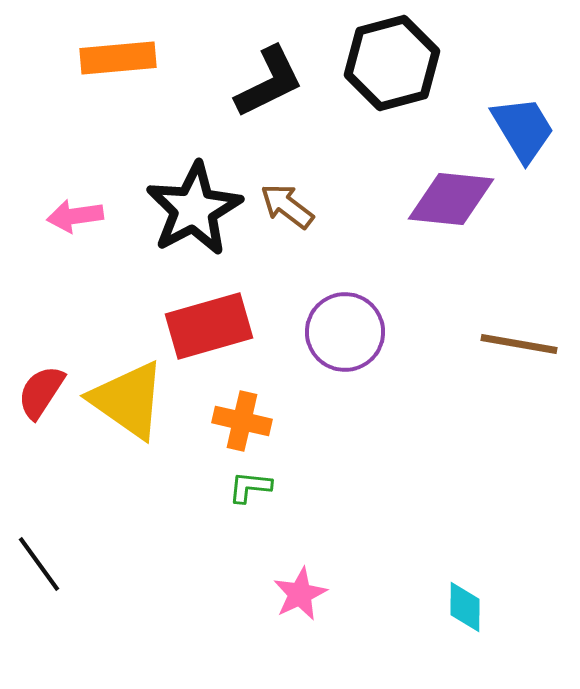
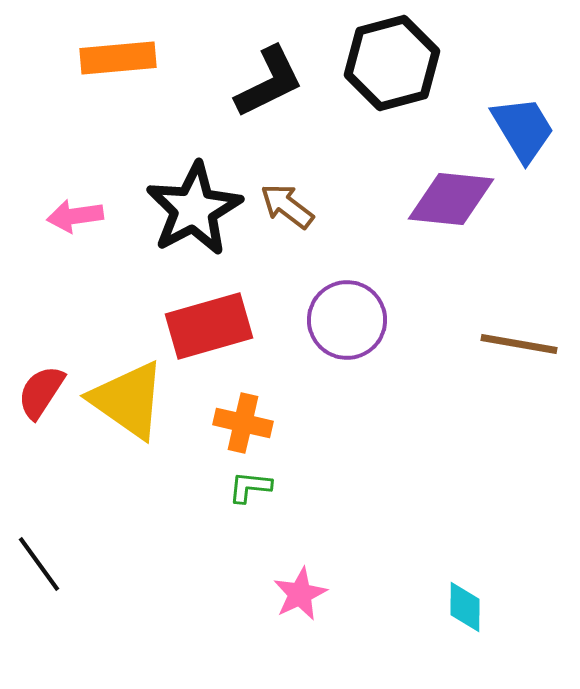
purple circle: moved 2 px right, 12 px up
orange cross: moved 1 px right, 2 px down
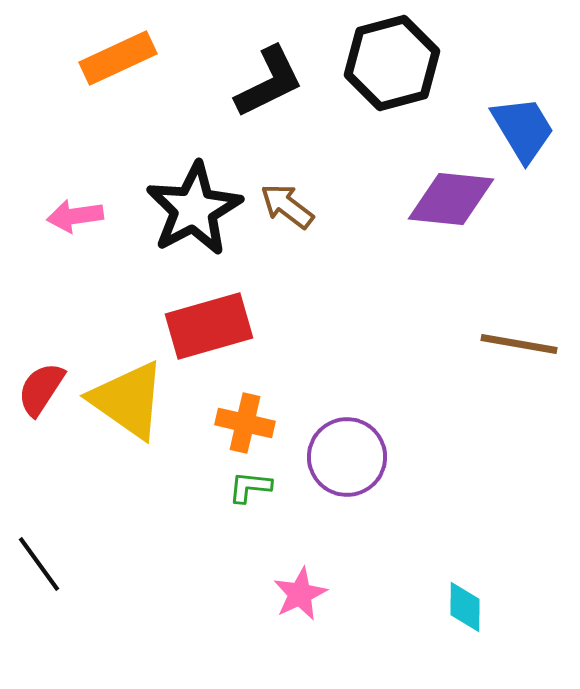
orange rectangle: rotated 20 degrees counterclockwise
purple circle: moved 137 px down
red semicircle: moved 3 px up
orange cross: moved 2 px right
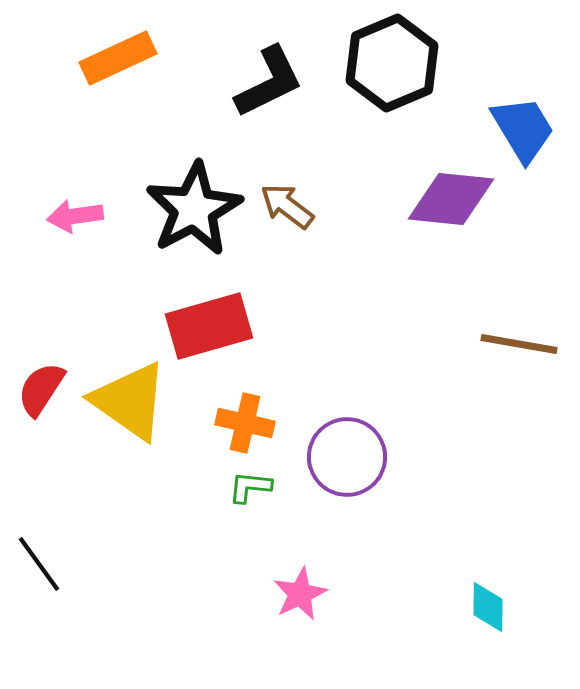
black hexagon: rotated 8 degrees counterclockwise
yellow triangle: moved 2 px right, 1 px down
cyan diamond: moved 23 px right
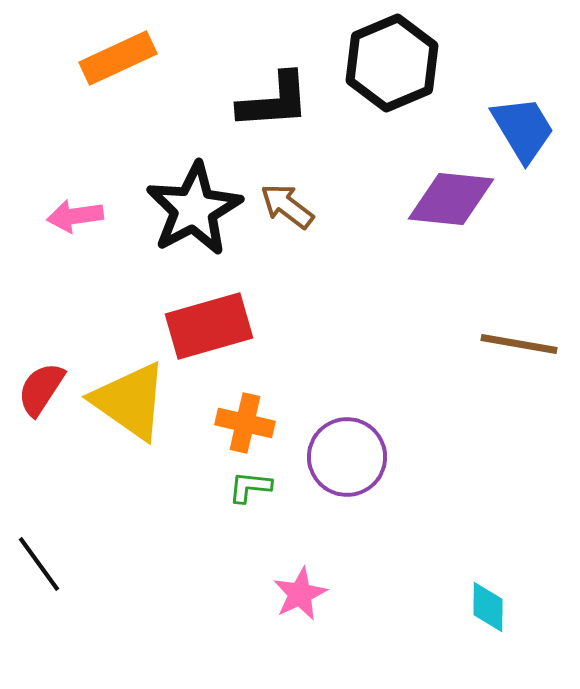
black L-shape: moved 5 px right, 19 px down; rotated 22 degrees clockwise
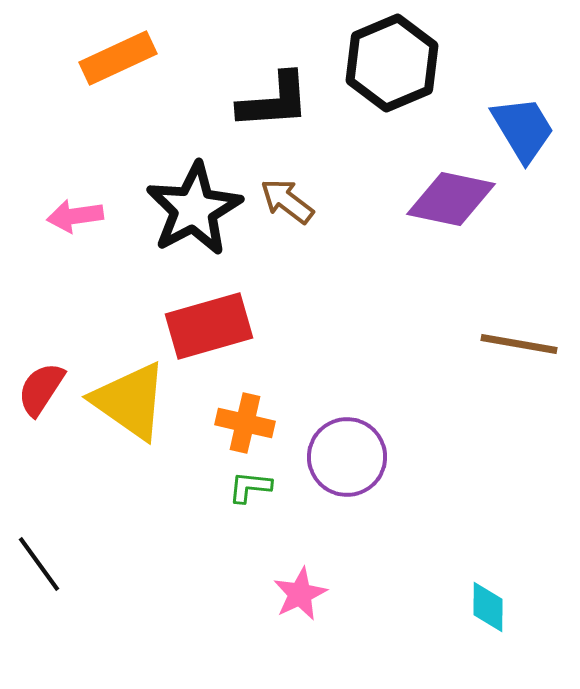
purple diamond: rotated 6 degrees clockwise
brown arrow: moved 5 px up
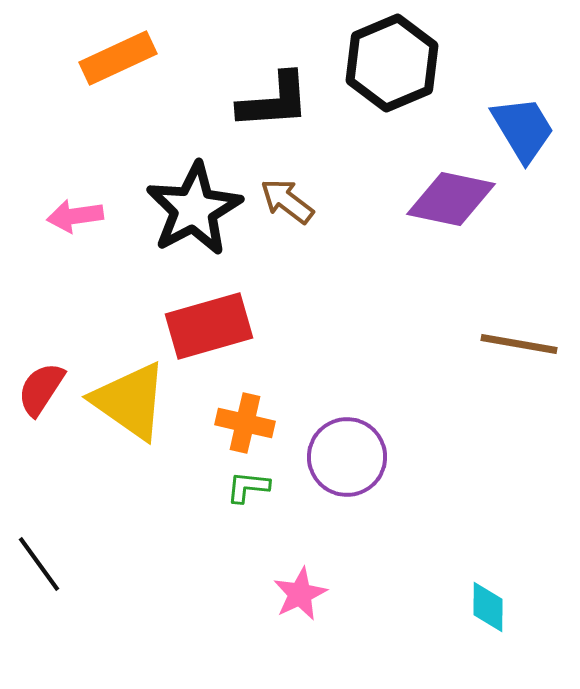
green L-shape: moved 2 px left
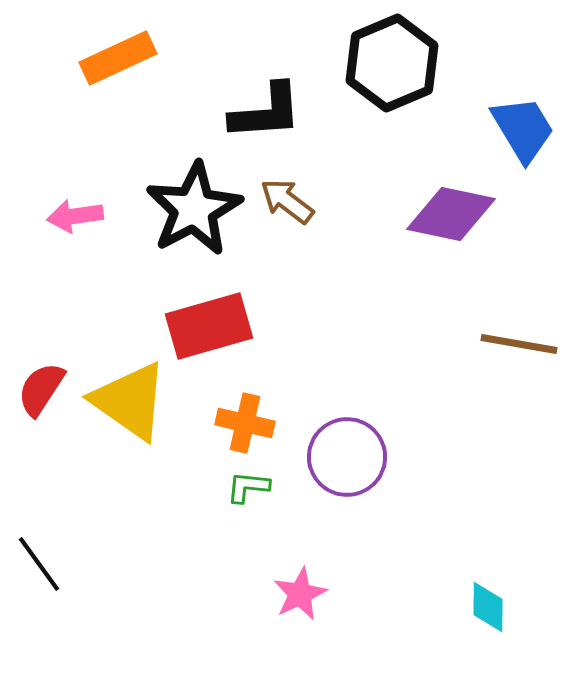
black L-shape: moved 8 px left, 11 px down
purple diamond: moved 15 px down
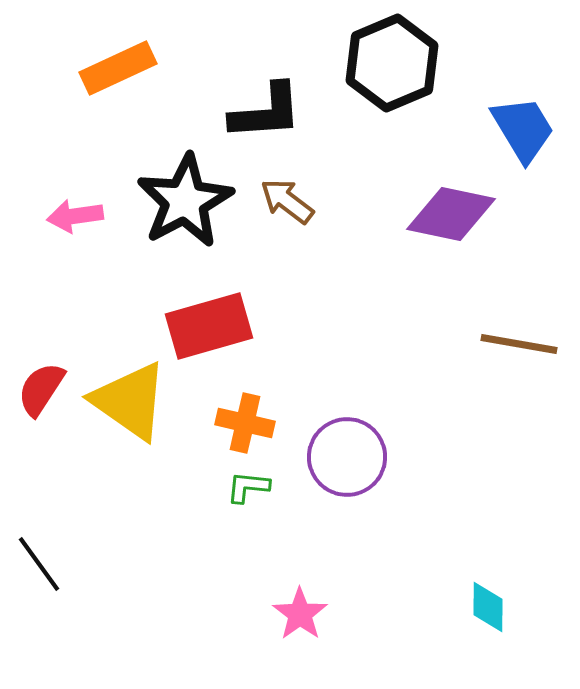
orange rectangle: moved 10 px down
black star: moved 9 px left, 8 px up
pink star: moved 20 px down; rotated 10 degrees counterclockwise
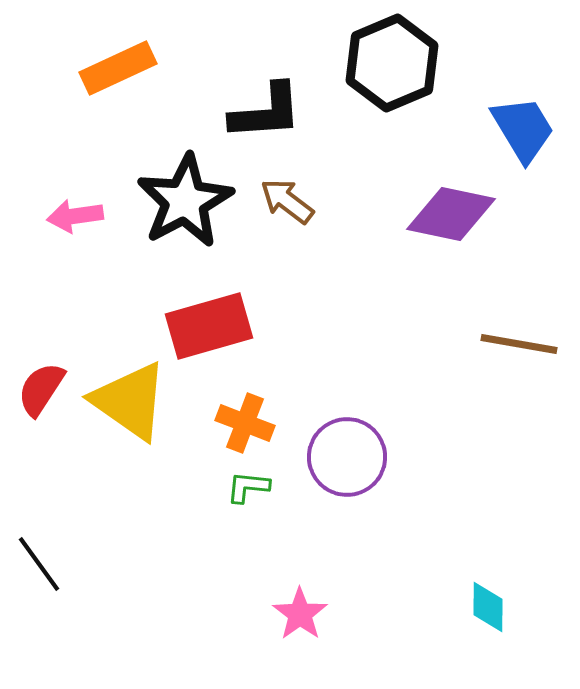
orange cross: rotated 8 degrees clockwise
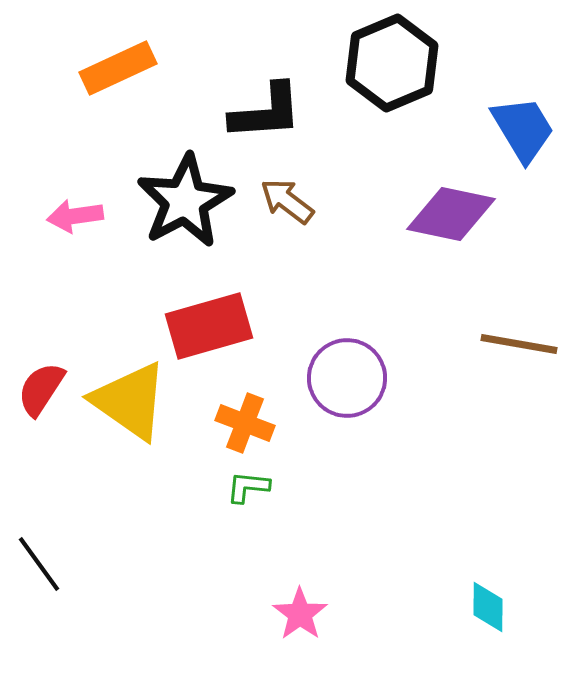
purple circle: moved 79 px up
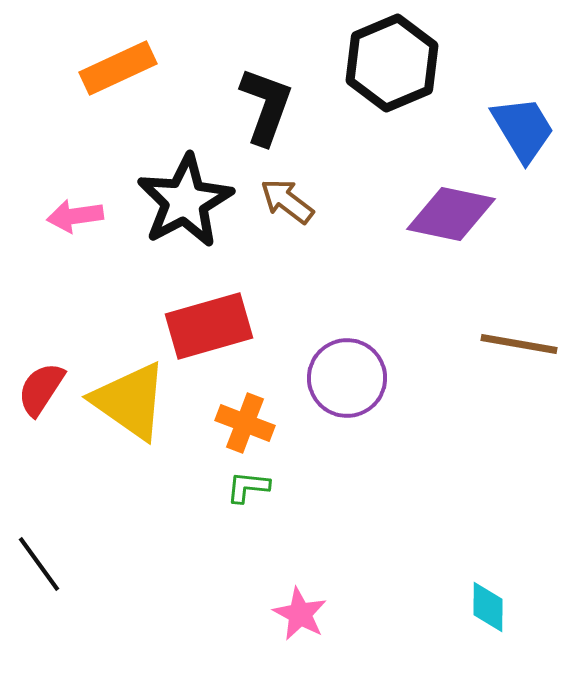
black L-shape: moved 6 px up; rotated 66 degrees counterclockwise
pink star: rotated 8 degrees counterclockwise
